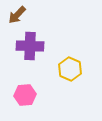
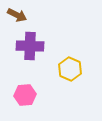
brown arrow: rotated 108 degrees counterclockwise
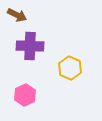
yellow hexagon: moved 1 px up
pink hexagon: rotated 20 degrees counterclockwise
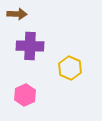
brown arrow: moved 1 px up; rotated 24 degrees counterclockwise
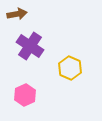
brown arrow: rotated 12 degrees counterclockwise
purple cross: rotated 32 degrees clockwise
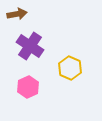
pink hexagon: moved 3 px right, 8 px up
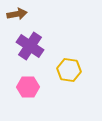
yellow hexagon: moved 1 px left, 2 px down; rotated 15 degrees counterclockwise
pink hexagon: rotated 25 degrees clockwise
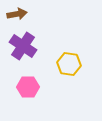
purple cross: moved 7 px left
yellow hexagon: moved 6 px up
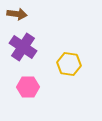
brown arrow: rotated 18 degrees clockwise
purple cross: moved 1 px down
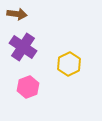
yellow hexagon: rotated 25 degrees clockwise
pink hexagon: rotated 20 degrees counterclockwise
